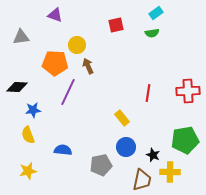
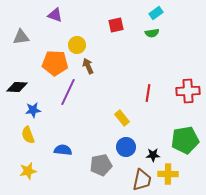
black star: rotated 24 degrees counterclockwise
yellow cross: moved 2 px left, 2 px down
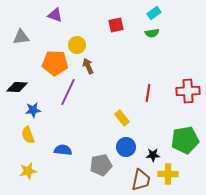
cyan rectangle: moved 2 px left
brown trapezoid: moved 1 px left
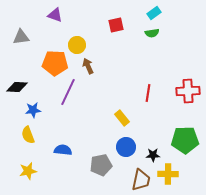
green pentagon: rotated 8 degrees clockwise
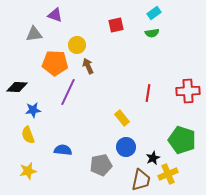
gray triangle: moved 13 px right, 3 px up
green pentagon: moved 3 px left; rotated 20 degrees clockwise
black star: moved 3 px down; rotated 24 degrees counterclockwise
yellow cross: rotated 24 degrees counterclockwise
